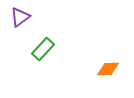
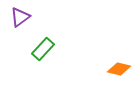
orange diamond: moved 11 px right; rotated 15 degrees clockwise
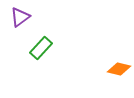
green rectangle: moved 2 px left, 1 px up
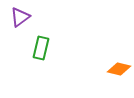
green rectangle: rotated 30 degrees counterclockwise
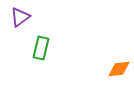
orange diamond: rotated 20 degrees counterclockwise
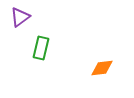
orange diamond: moved 17 px left, 1 px up
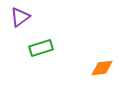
green rectangle: rotated 60 degrees clockwise
